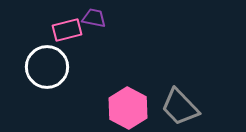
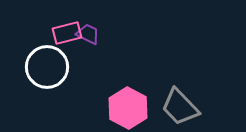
purple trapezoid: moved 6 px left, 16 px down; rotated 15 degrees clockwise
pink rectangle: moved 3 px down
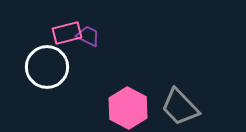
purple trapezoid: moved 2 px down
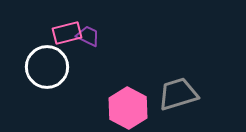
gray trapezoid: moved 2 px left, 13 px up; rotated 117 degrees clockwise
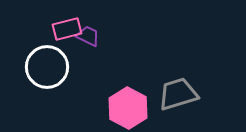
pink rectangle: moved 4 px up
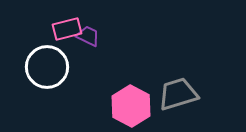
pink hexagon: moved 3 px right, 2 px up
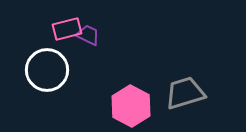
purple trapezoid: moved 1 px up
white circle: moved 3 px down
gray trapezoid: moved 7 px right, 1 px up
